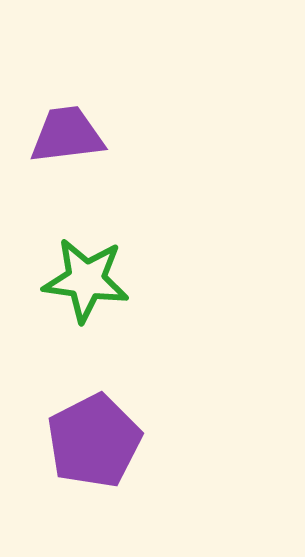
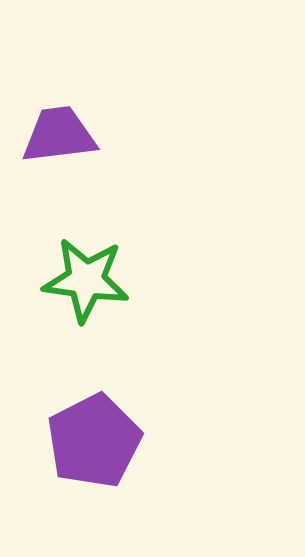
purple trapezoid: moved 8 px left
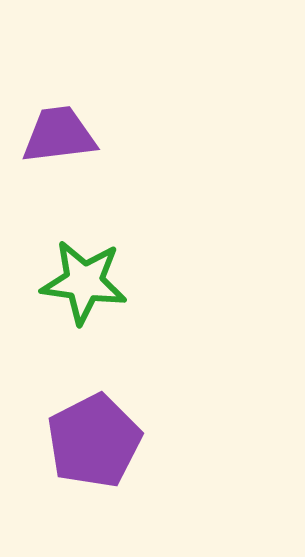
green star: moved 2 px left, 2 px down
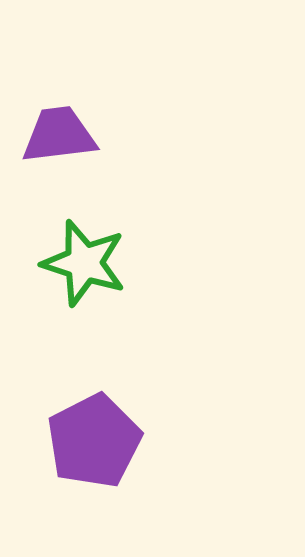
green star: moved 19 px up; rotated 10 degrees clockwise
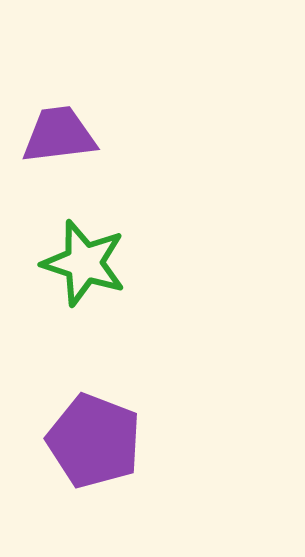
purple pentagon: rotated 24 degrees counterclockwise
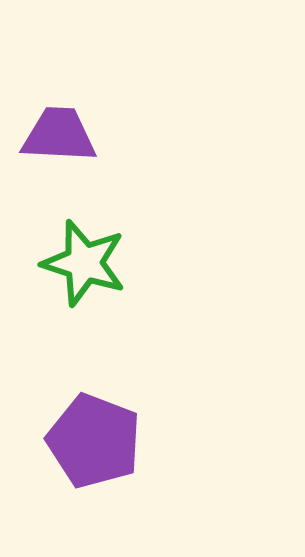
purple trapezoid: rotated 10 degrees clockwise
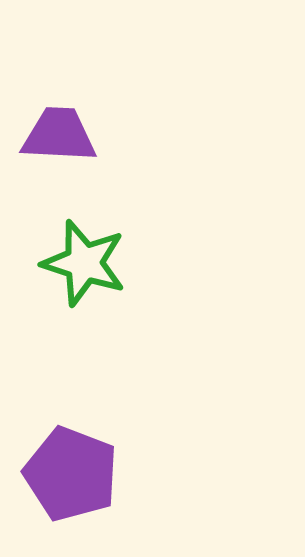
purple pentagon: moved 23 px left, 33 px down
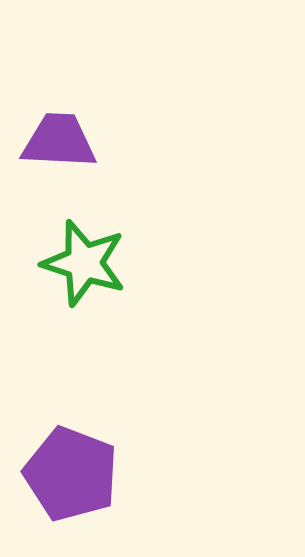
purple trapezoid: moved 6 px down
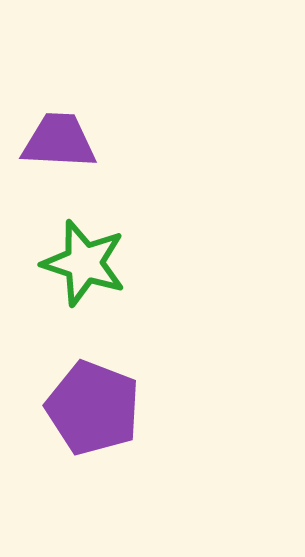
purple pentagon: moved 22 px right, 66 px up
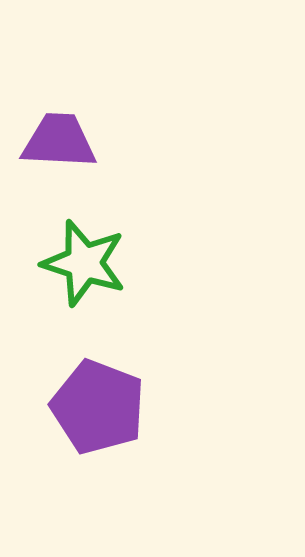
purple pentagon: moved 5 px right, 1 px up
